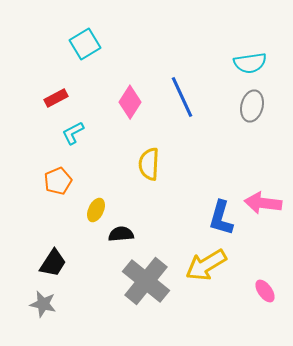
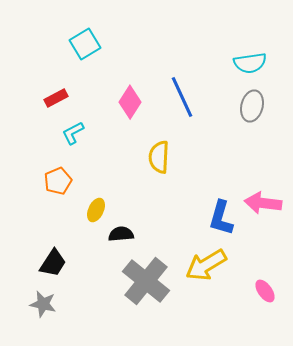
yellow semicircle: moved 10 px right, 7 px up
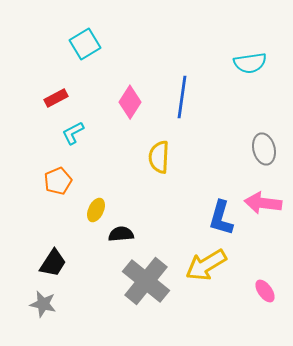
blue line: rotated 33 degrees clockwise
gray ellipse: moved 12 px right, 43 px down; rotated 28 degrees counterclockwise
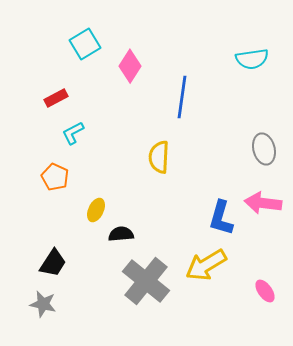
cyan semicircle: moved 2 px right, 4 px up
pink diamond: moved 36 px up
orange pentagon: moved 3 px left, 4 px up; rotated 24 degrees counterclockwise
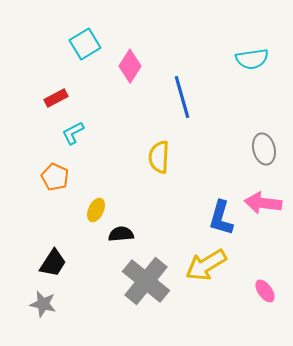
blue line: rotated 24 degrees counterclockwise
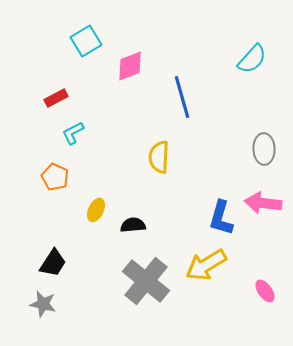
cyan square: moved 1 px right, 3 px up
cyan semicircle: rotated 40 degrees counterclockwise
pink diamond: rotated 36 degrees clockwise
gray ellipse: rotated 12 degrees clockwise
black semicircle: moved 12 px right, 9 px up
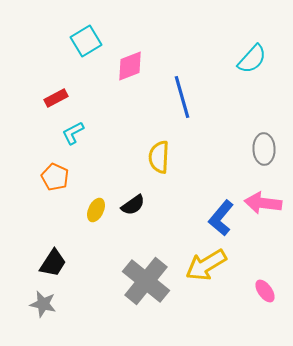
blue L-shape: rotated 24 degrees clockwise
black semicircle: moved 20 px up; rotated 150 degrees clockwise
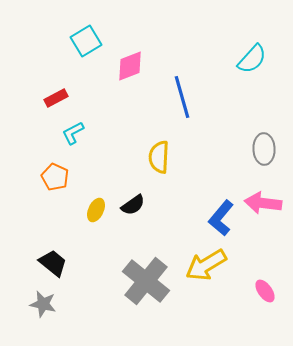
black trapezoid: rotated 84 degrees counterclockwise
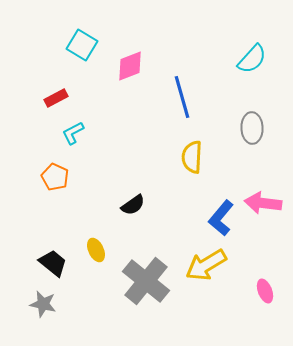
cyan square: moved 4 px left, 4 px down; rotated 28 degrees counterclockwise
gray ellipse: moved 12 px left, 21 px up
yellow semicircle: moved 33 px right
yellow ellipse: moved 40 px down; rotated 50 degrees counterclockwise
pink ellipse: rotated 15 degrees clockwise
